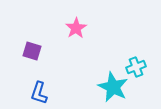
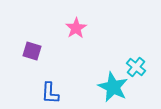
cyan cross: rotated 30 degrees counterclockwise
blue L-shape: moved 11 px right; rotated 15 degrees counterclockwise
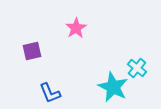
purple square: rotated 30 degrees counterclockwise
cyan cross: moved 1 px right, 1 px down
blue L-shape: rotated 25 degrees counterclockwise
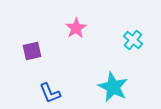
cyan cross: moved 4 px left, 28 px up
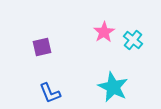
pink star: moved 28 px right, 4 px down
purple square: moved 10 px right, 4 px up
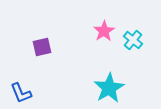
pink star: moved 1 px up
cyan star: moved 4 px left, 1 px down; rotated 16 degrees clockwise
blue L-shape: moved 29 px left
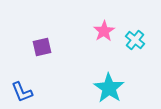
cyan cross: moved 2 px right
cyan star: rotated 8 degrees counterclockwise
blue L-shape: moved 1 px right, 1 px up
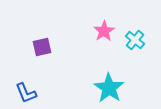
blue L-shape: moved 4 px right, 1 px down
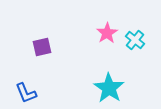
pink star: moved 3 px right, 2 px down
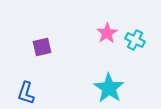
cyan cross: rotated 12 degrees counterclockwise
blue L-shape: rotated 40 degrees clockwise
